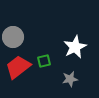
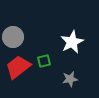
white star: moved 3 px left, 5 px up
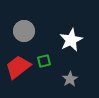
gray circle: moved 11 px right, 6 px up
white star: moved 1 px left, 2 px up
gray star: rotated 21 degrees counterclockwise
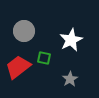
green square: moved 3 px up; rotated 24 degrees clockwise
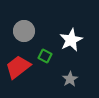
green square: moved 1 px right, 2 px up; rotated 16 degrees clockwise
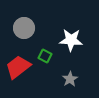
gray circle: moved 3 px up
white star: rotated 30 degrees clockwise
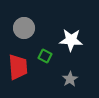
red trapezoid: rotated 124 degrees clockwise
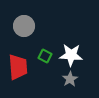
gray circle: moved 2 px up
white star: moved 15 px down
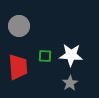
gray circle: moved 5 px left
green square: rotated 24 degrees counterclockwise
gray star: moved 4 px down
